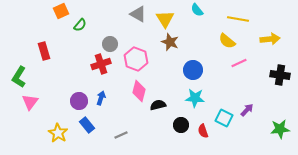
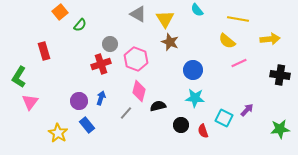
orange square: moved 1 px left, 1 px down; rotated 14 degrees counterclockwise
black semicircle: moved 1 px down
gray line: moved 5 px right, 22 px up; rotated 24 degrees counterclockwise
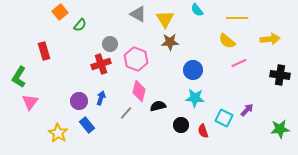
yellow line: moved 1 px left, 1 px up; rotated 10 degrees counterclockwise
brown star: rotated 24 degrees counterclockwise
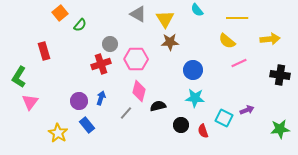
orange square: moved 1 px down
pink hexagon: rotated 20 degrees counterclockwise
purple arrow: rotated 24 degrees clockwise
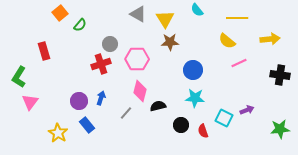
pink hexagon: moved 1 px right
pink diamond: moved 1 px right
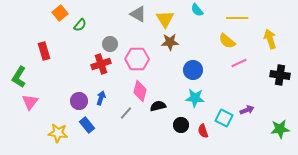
yellow arrow: rotated 102 degrees counterclockwise
yellow star: rotated 24 degrees counterclockwise
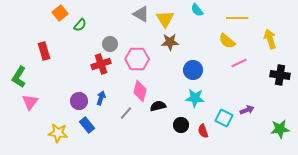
gray triangle: moved 3 px right
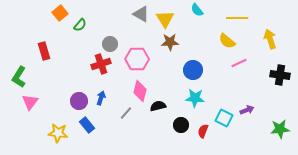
red semicircle: rotated 40 degrees clockwise
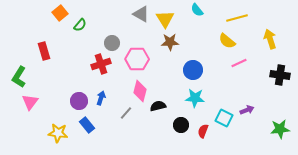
yellow line: rotated 15 degrees counterclockwise
gray circle: moved 2 px right, 1 px up
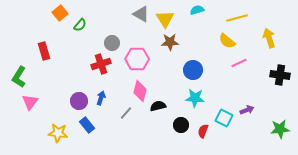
cyan semicircle: rotated 112 degrees clockwise
yellow arrow: moved 1 px left, 1 px up
